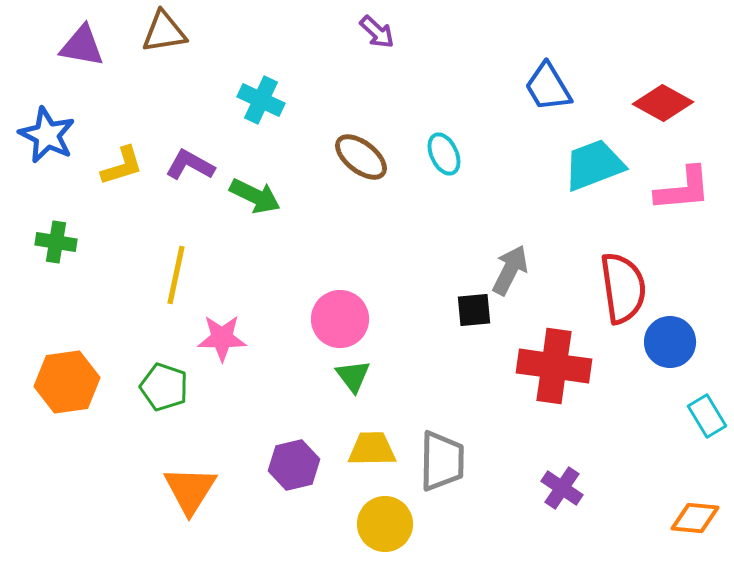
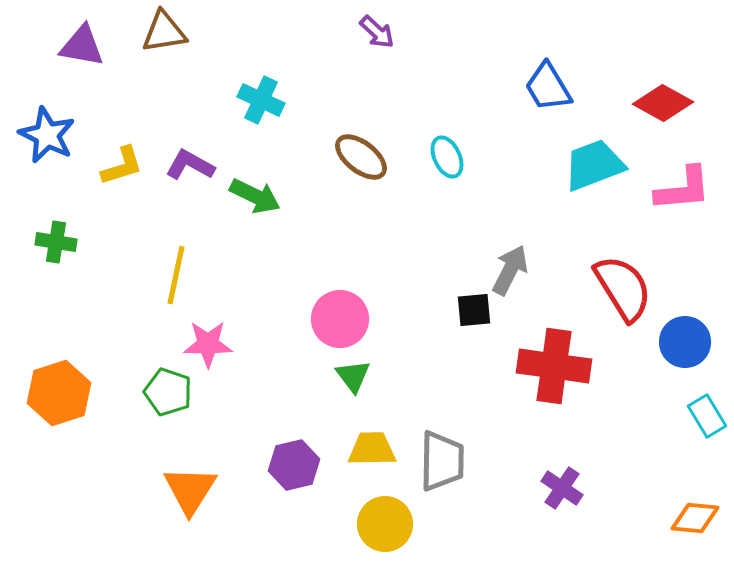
cyan ellipse: moved 3 px right, 3 px down
red semicircle: rotated 24 degrees counterclockwise
pink star: moved 14 px left, 6 px down
blue circle: moved 15 px right
orange hexagon: moved 8 px left, 11 px down; rotated 10 degrees counterclockwise
green pentagon: moved 4 px right, 5 px down
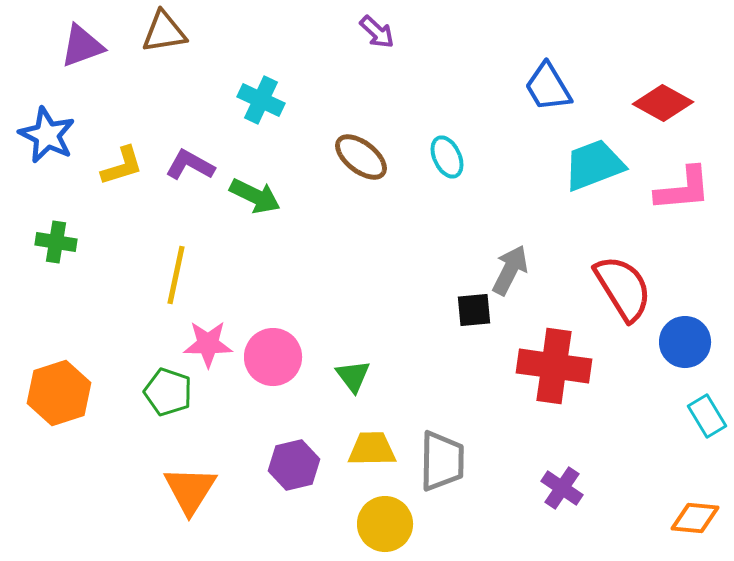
purple triangle: rotated 30 degrees counterclockwise
pink circle: moved 67 px left, 38 px down
